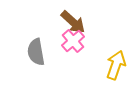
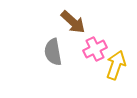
pink cross: moved 22 px right, 8 px down; rotated 15 degrees clockwise
gray semicircle: moved 17 px right
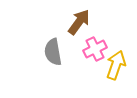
brown arrow: moved 6 px right; rotated 96 degrees counterclockwise
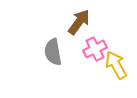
yellow arrow: rotated 48 degrees counterclockwise
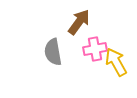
pink cross: rotated 15 degrees clockwise
yellow arrow: moved 3 px up
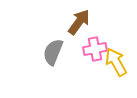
gray semicircle: rotated 32 degrees clockwise
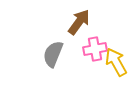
gray semicircle: moved 2 px down
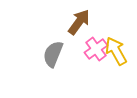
pink cross: moved 1 px right; rotated 25 degrees counterclockwise
yellow arrow: moved 11 px up
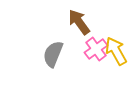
brown arrow: rotated 72 degrees counterclockwise
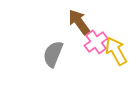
pink cross: moved 7 px up
